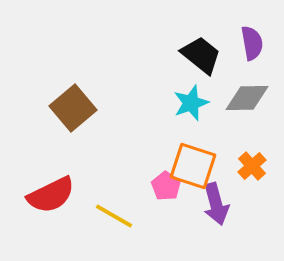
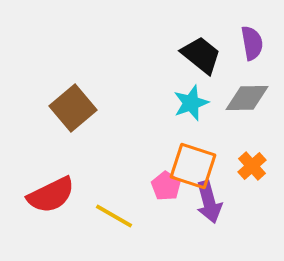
purple arrow: moved 7 px left, 2 px up
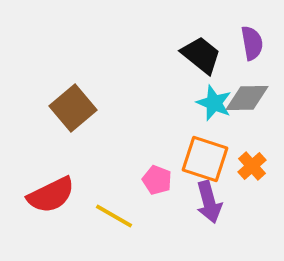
cyan star: moved 23 px right; rotated 30 degrees counterclockwise
orange square: moved 12 px right, 7 px up
pink pentagon: moved 9 px left, 6 px up; rotated 12 degrees counterclockwise
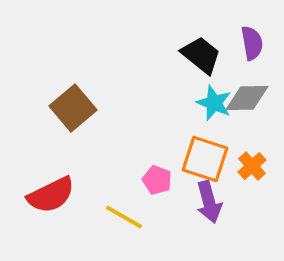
yellow line: moved 10 px right, 1 px down
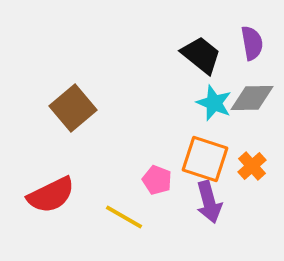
gray diamond: moved 5 px right
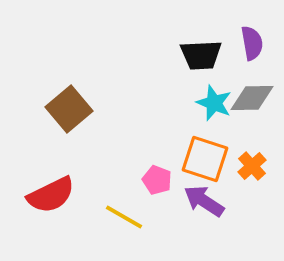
black trapezoid: rotated 138 degrees clockwise
brown square: moved 4 px left, 1 px down
purple arrow: moved 5 px left, 1 px up; rotated 138 degrees clockwise
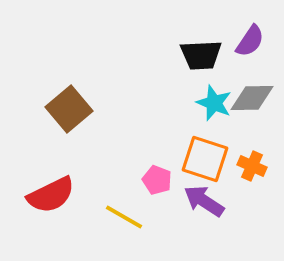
purple semicircle: moved 2 px left, 2 px up; rotated 44 degrees clockwise
orange cross: rotated 24 degrees counterclockwise
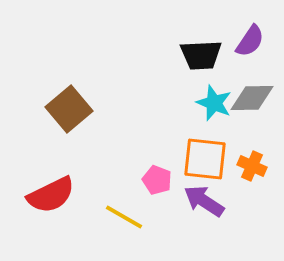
orange square: rotated 12 degrees counterclockwise
